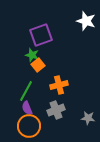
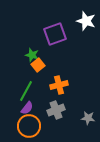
purple square: moved 14 px right, 1 px up
purple semicircle: rotated 120 degrees counterclockwise
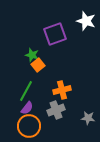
orange cross: moved 3 px right, 5 px down
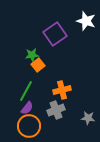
purple square: rotated 15 degrees counterclockwise
green star: rotated 24 degrees counterclockwise
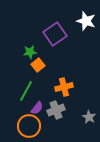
green star: moved 2 px left, 3 px up
orange cross: moved 2 px right, 3 px up
purple semicircle: moved 10 px right
gray star: moved 1 px right, 1 px up; rotated 24 degrees clockwise
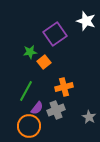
orange square: moved 6 px right, 3 px up
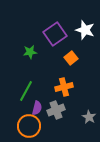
white star: moved 1 px left, 9 px down
orange square: moved 27 px right, 4 px up
purple semicircle: rotated 24 degrees counterclockwise
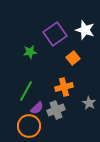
orange square: moved 2 px right
purple semicircle: rotated 32 degrees clockwise
gray star: moved 14 px up
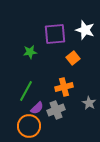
purple square: rotated 30 degrees clockwise
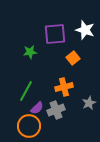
gray star: rotated 16 degrees clockwise
